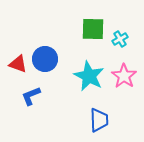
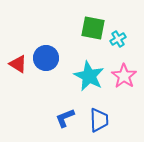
green square: moved 1 px up; rotated 10 degrees clockwise
cyan cross: moved 2 px left
blue circle: moved 1 px right, 1 px up
red triangle: rotated 12 degrees clockwise
blue L-shape: moved 34 px right, 22 px down
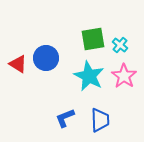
green square: moved 11 px down; rotated 20 degrees counterclockwise
cyan cross: moved 2 px right, 6 px down; rotated 21 degrees counterclockwise
blue trapezoid: moved 1 px right
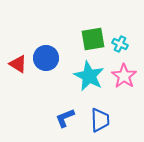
cyan cross: moved 1 px up; rotated 14 degrees counterclockwise
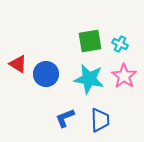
green square: moved 3 px left, 2 px down
blue circle: moved 16 px down
cyan star: moved 3 px down; rotated 16 degrees counterclockwise
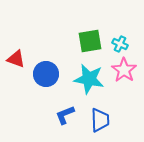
red triangle: moved 2 px left, 5 px up; rotated 12 degrees counterclockwise
pink star: moved 6 px up
blue L-shape: moved 3 px up
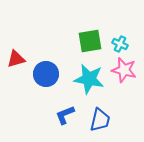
red triangle: rotated 36 degrees counterclockwise
pink star: rotated 20 degrees counterclockwise
blue trapezoid: rotated 15 degrees clockwise
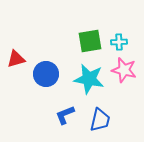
cyan cross: moved 1 px left, 2 px up; rotated 28 degrees counterclockwise
